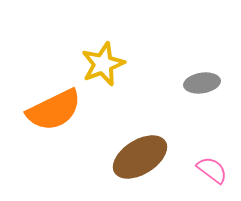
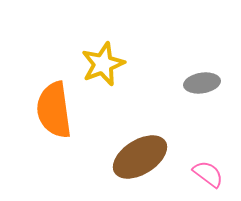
orange semicircle: rotated 108 degrees clockwise
pink semicircle: moved 4 px left, 4 px down
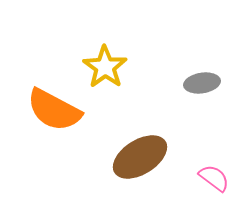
yellow star: moved 2 px right, 3 px down; rotated 15 degrees counterclockwise
orange semicircle: rotated 54 degrees counterclockwise
pink semicircle: moved 6 px right, 4 px down
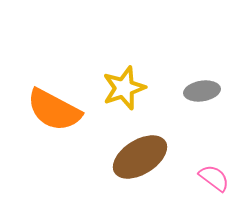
yellow star: moved 19 px right, 21 px down; rotated 18 degrees clockwise
gray ellipse: moved 8 px down
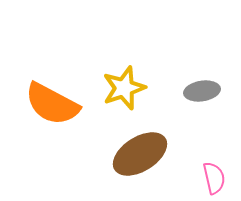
orange semicircle: moved 2 px left, 6 px up
brown ellipse: moved 3 px up
pink semicircle: rotated 40 degrees clockwise
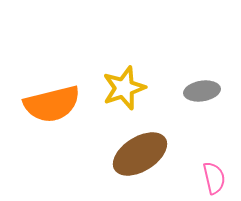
orange semicircle: rotated 42 degrees counterclockwise
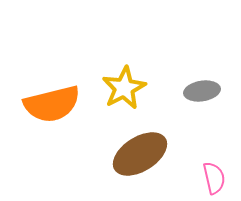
yellow star: rotated 9 degrees counterclockwise
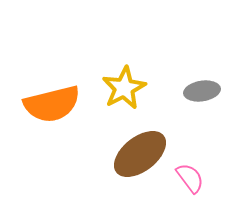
brown ellipse: rotated 6 degrees counterclockwise
pink semicircle: moved 24 px left; rotated 24 degrees counterclockwise
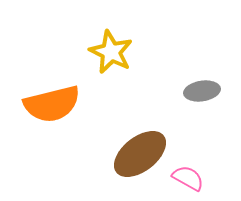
yellow star: moved 13 px left, 36 px up; rotated 18 degrees counterclockwise
pink semicircle: moved 2 px left; rotated 24 degrees counterclockwise
